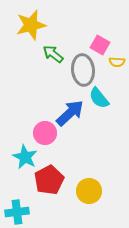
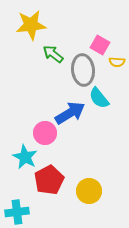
yellow star: rotated 8 degrees clockwise
blue arrow: rotated 12 degrees clockwise
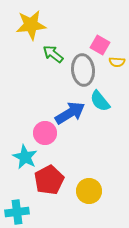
cyan semicircle: moved 1 px right, 3 px down
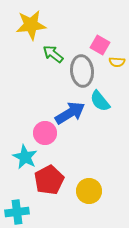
gray ellipse: moved 1 px left, 1 px down
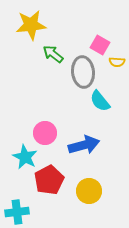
gray ellipse: moved 1 px right, 1 px down
blue arrow: moved 14 px right, 32 px down; rotated 16 degrees clockwise
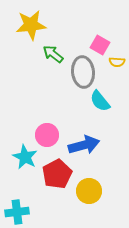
pink circle: moved 2 px right, 2 px down
red pentagon: moved 8 px right, 6 px up
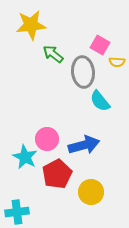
pink circle: moved 4 px down
yellow circle: moved 2 px right, 1 px down
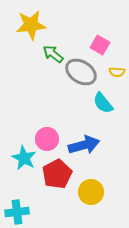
yellow semicircle: moved 10 px down
gray ellipse: moved 2 px left; rotated 52 degrees counterclockwise
cyan semicircle: moved 3 px right, 2 px down
cyan star: moved 1 px left, 1 px down
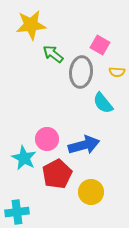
gray ellipse: rotated 64 degrees clockwise
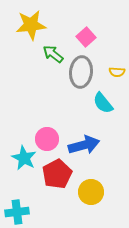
pink square: moved 14 px left, 8 px up; rotated 18 degrees clockwise
